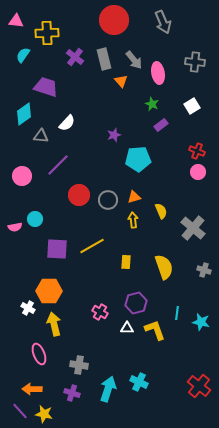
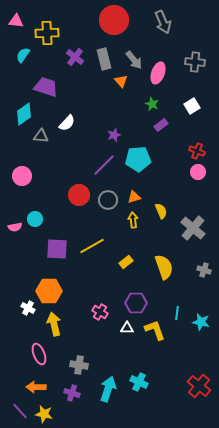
pink ellipse at (158, 73): rotated 30 degrees clockwise
purple line at (58, 165): moved 46 px right
yellow rectangle at (126, 262): rotated 48 degrees clockwise
purple hexagon at (136, 303): rotated 15 degrees clockwise
orange arrow at (32, 389): moved 4 px right, 2 px up
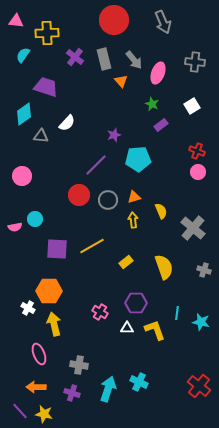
purple line at (104, 165): moved 8 px left
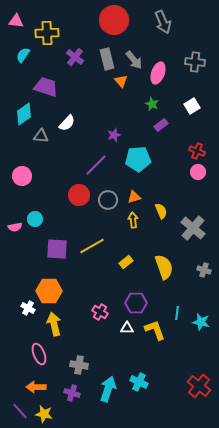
gray rectangle at (104, 59): moved 3 px right
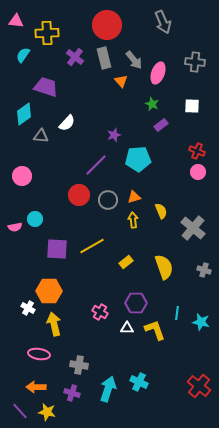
red circle at (114, 20): moved 7 px left, 5 px down
gray rectangle at (107, 59): moved 3 px left, 1 px up
white square at (192, 106): rotated 35 degrees clockwise
pink ellipse at (39, 354): rotated 60 degrees counterclockwise
yellow star at (44, 414): moved 3 px right, 2 px up
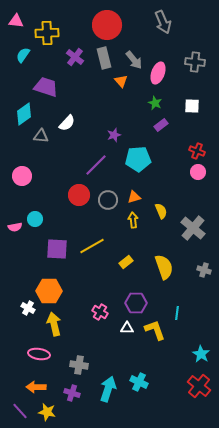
green star at (152, 104): moved 3 px right, 1 px up
cyan star at (201, 322): moved 32 px down; rotated 18 degrees clockwise
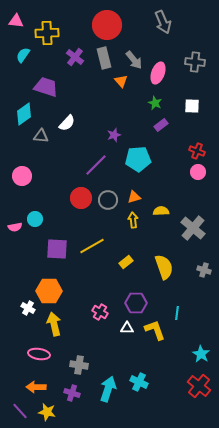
red circle at (79, 195): moved 2 px right, 3 px down
yellow semicircle at (161, 211): rotated 70 degrees counterclockwise
